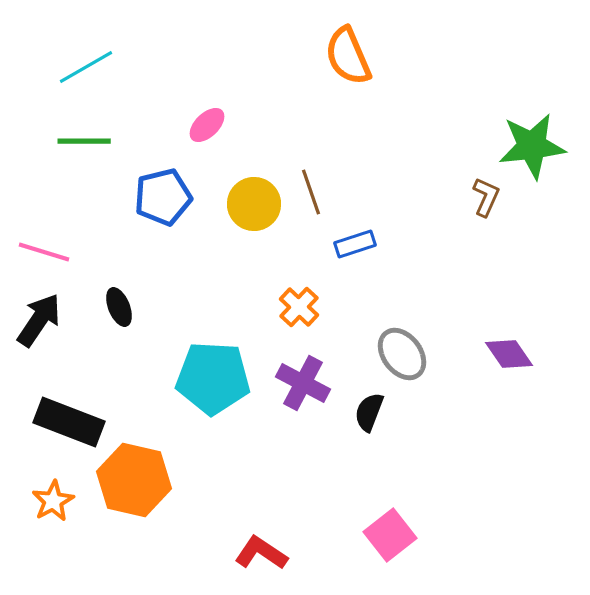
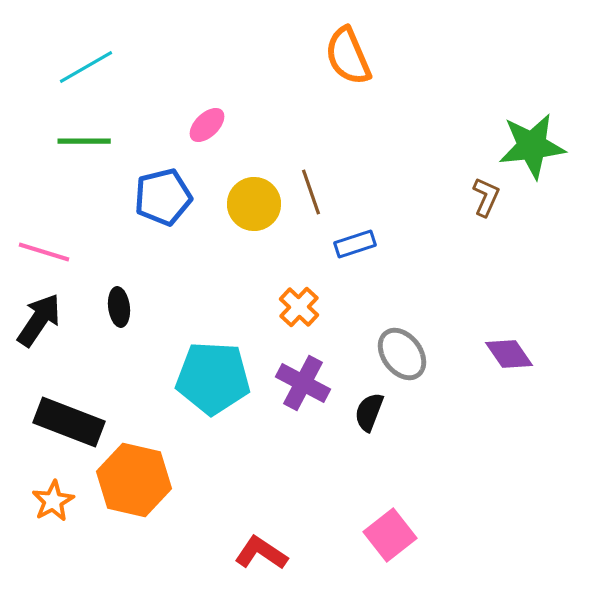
black ellipse: rotated 15 degrees clockwise
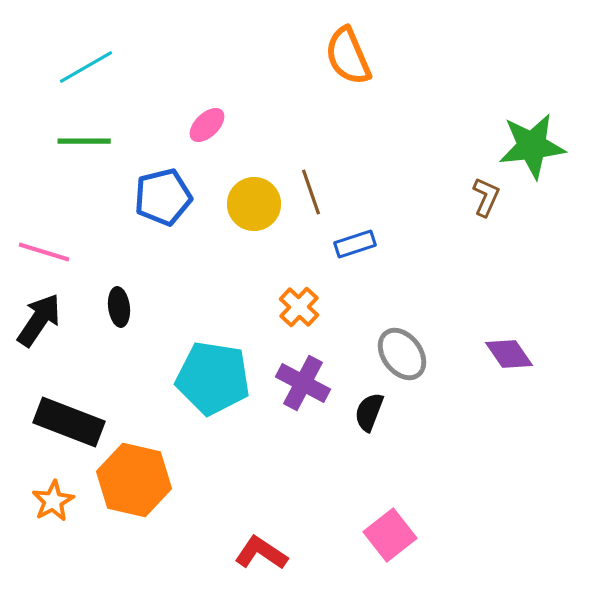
cyan pentagon: rotated 6 degrees clockwise
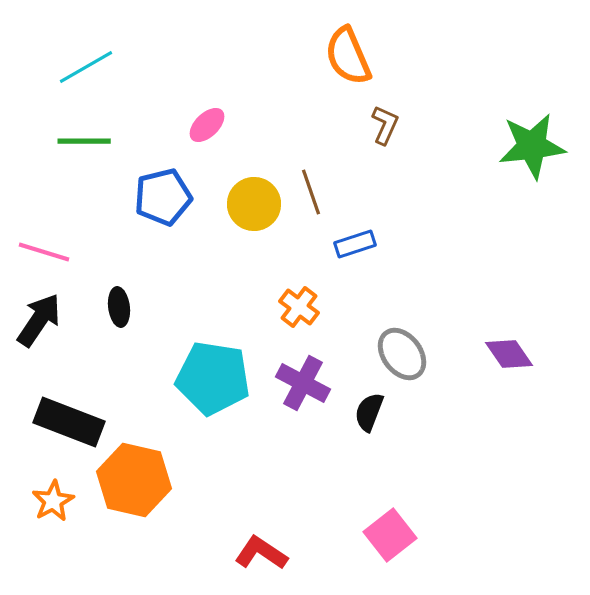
brown L-shape: moved 101 px left, 72 px up
orange cross: rotated 6 degrees counterclockwise
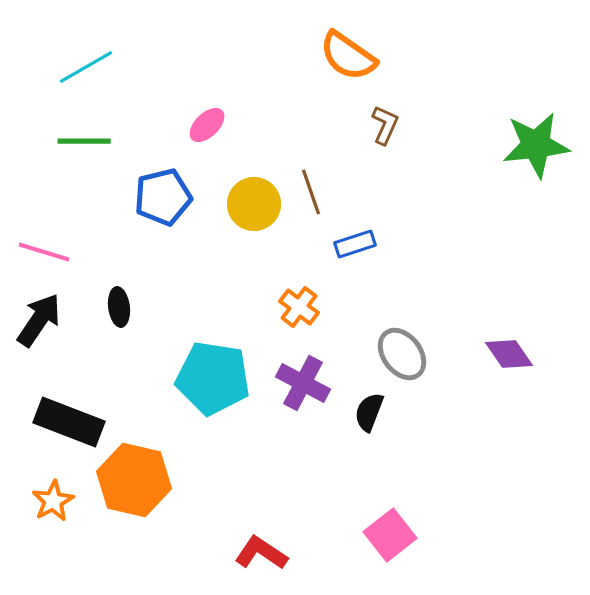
orange semicircle: rotated 32 degrees counterclockwise
green star: moved 4 px right, 1 px up
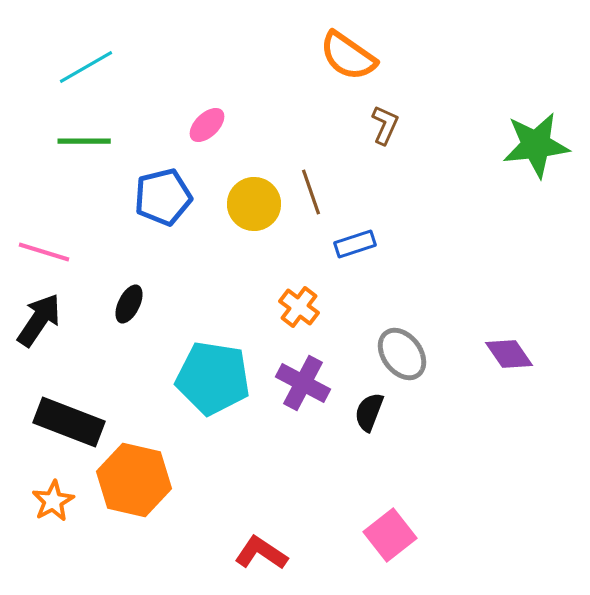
black ellipse: moved 10 px right, 3 px up; rotated 33 degrees clockwise
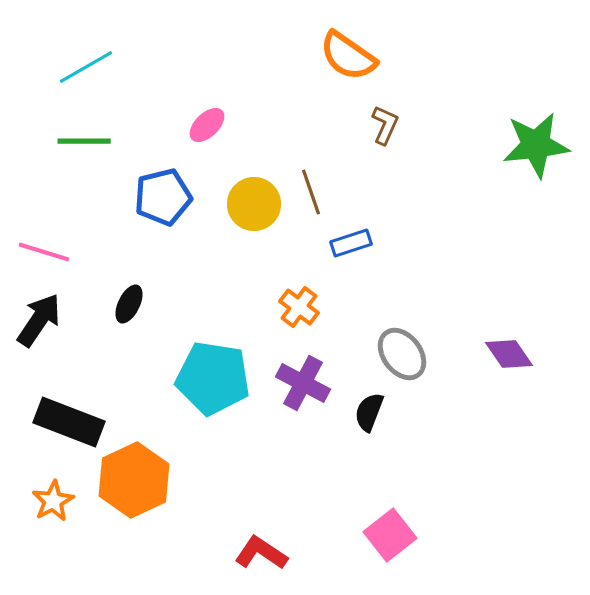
blue rectangle: moved 4 px left, 1 px up
orange hexagon: rotated 22 degrees clockwise
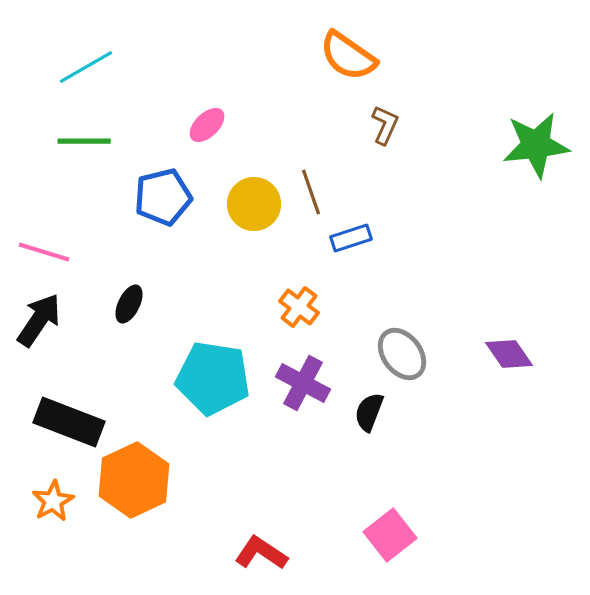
blue rectangle: moved 5 px up
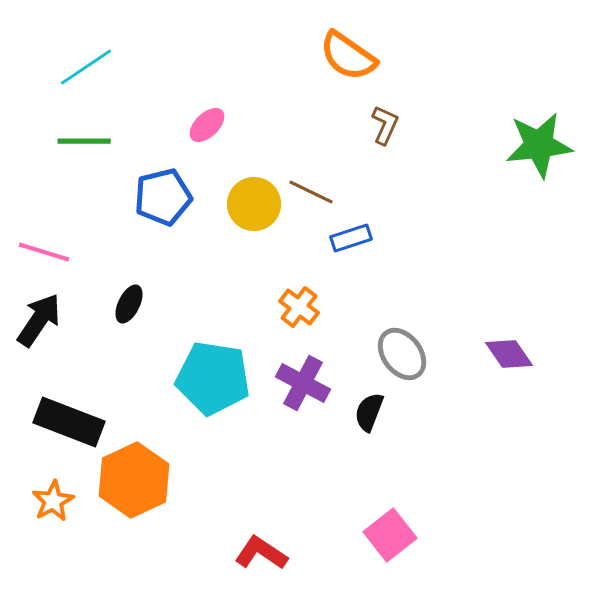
cyan line: rotated 4 degrees counterclockwise
green star: moved 3 px right
brown line: rotated 45 degrees counterclockwise
